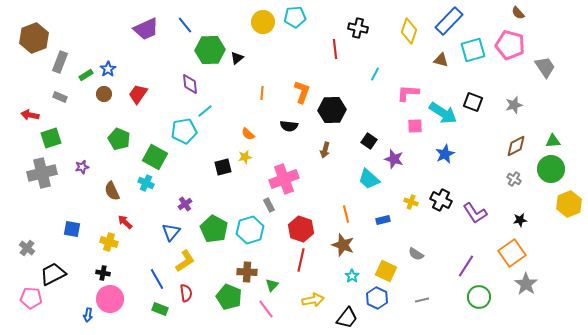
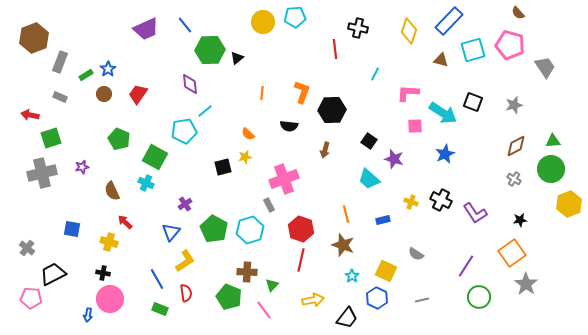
pink line at (266, 309): moved 2 px left, 1 px down
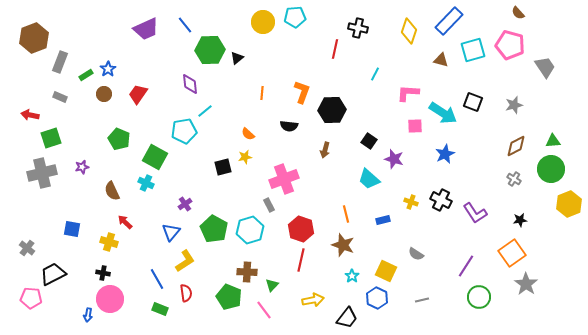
red line at (335, 49): rotated 18 degrees clockwise
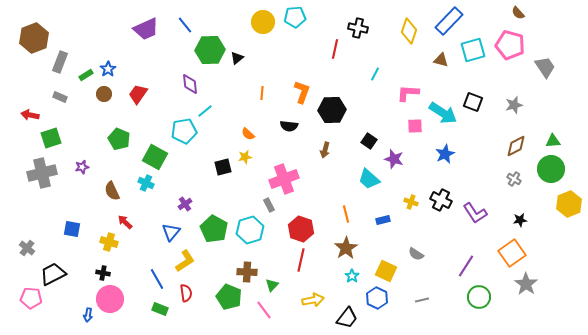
brown star at (343, 245): moved 3 px right, 3 px down; rotated 20 degrees clockwise
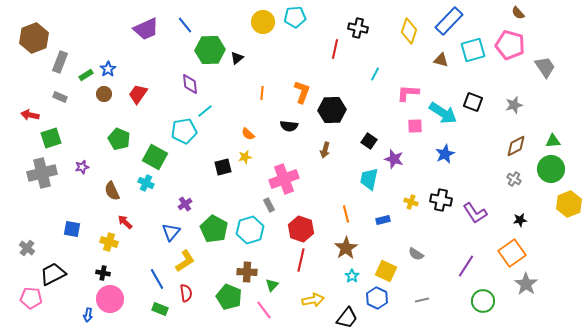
cyan trapezoid at (369, 179): rotated 60 degrees clockwise
black cross at (441, 200): rotated 15 degrees counterclockwise
green circle at (479, 297): moved 4 px right, 4 px down
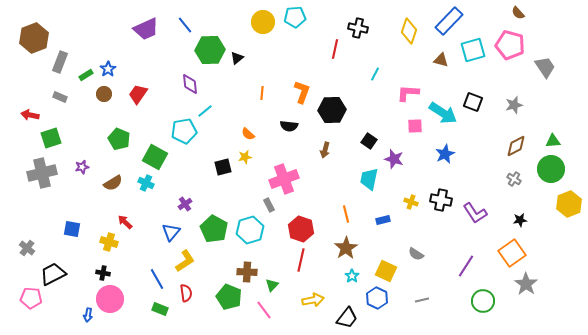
brown semicircle at (112, 191): moved 1 px right, 8 px up; rotated 96 degrees counterclockwise
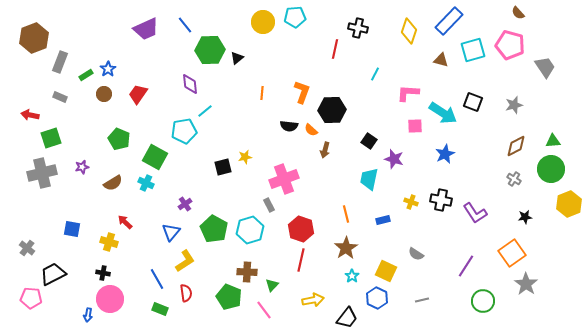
orange semicircle at (248, 134): moved 63 px right, 4 px up
black star at (520, 220): moved 5 px right, 3 px up
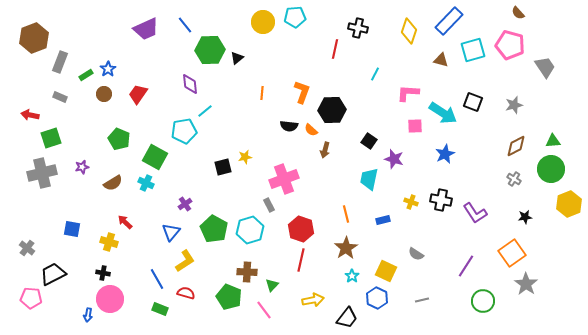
red semicircle at (186, 293): rotated 66 degrees counterclockwise
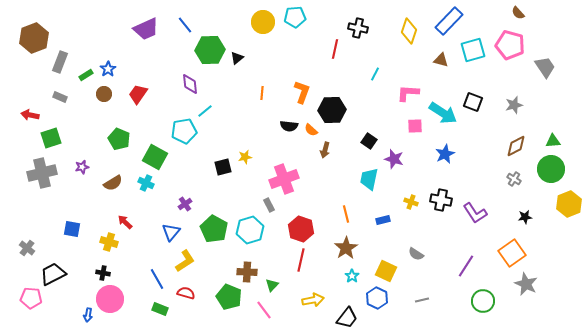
gray star at (526, 284): rotated 10 degrees counterclockwise
